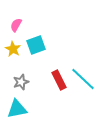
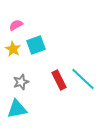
pink semicircle: rotated 32 degrees clockwise
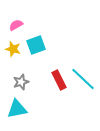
yellow star: rotated 14 degrees counterclockwise
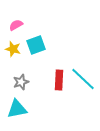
red rectangle: rotated 30 degrees clockwise
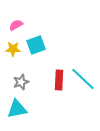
yellow star: rotated 14 degrees counterclockwise
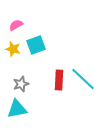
yellow star: rotated 14 degrees clockwise
gray star: moved 2 px down
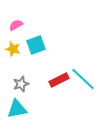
red rectangle: rotated 60 degrees clockwise
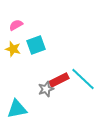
gray star: moved 25 px right, 5 px down
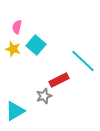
pink semicircle: moved 1 px right, 2 px down; rotated 48 degrees counterclockwise
cyan square: rotated 30 degrees counterclockwise
cyan line: moved 18 px up
gray star: moved 2 px left, 7 px down
cyan triangle: moved 2 px left, 2 px down; rotated 20 degrees counterclockwise
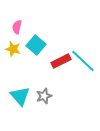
red rectangle: moved 2 px right, 19 px up
cyan triangle: moved 5 px right, 15 px up; rotated 40 degrees counterclockwise
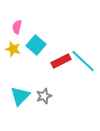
cyan triangle: rotated 25 degrees clockwise
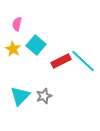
pink semicircle: moved 3 px up
yellow star: rotated 14 degrees clockwise
